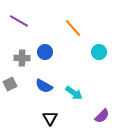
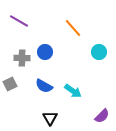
cyan arrow: moved 1 px left, 2 px up
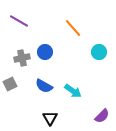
gray cross: rotated 14 degrees counterclockwise
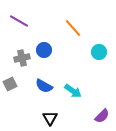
blue circle: moved 1 px left, 2 px up
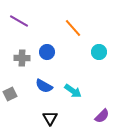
blue circle: moved 3 px right, 2 px down
gray cross: rotated 14 degrees clockwise
gray square: moved 10 px down
